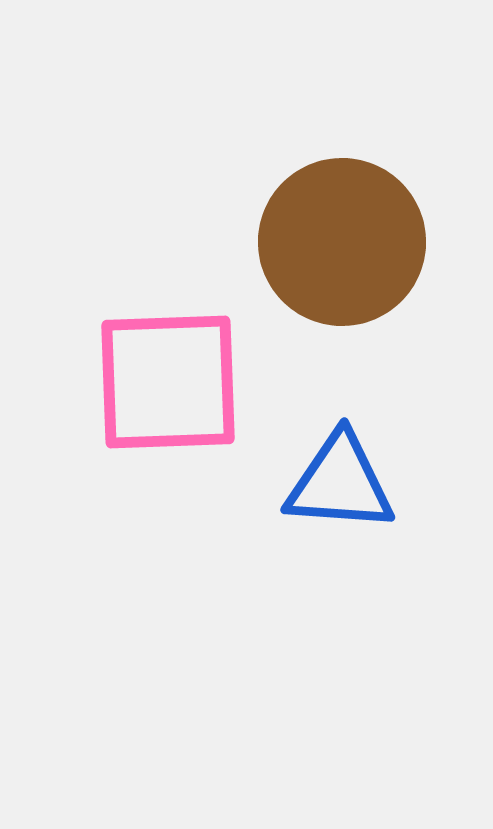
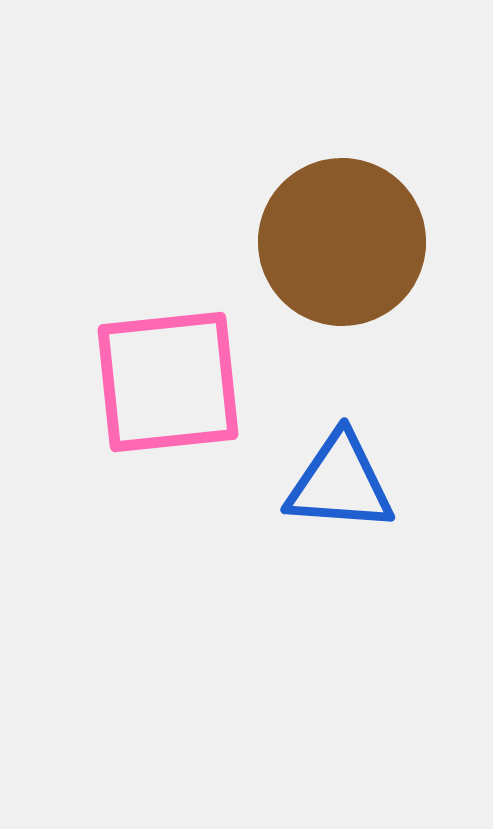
pink square: rotated 4 degrees counterclockwise
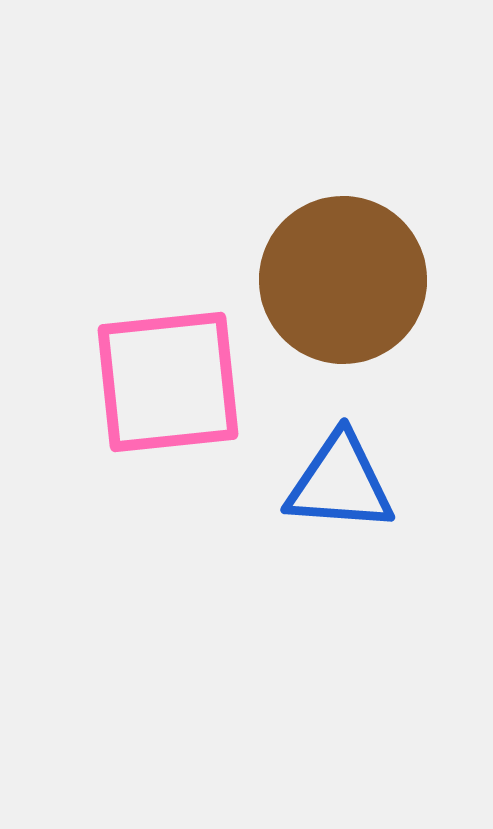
brown circle: moved 1 px right, 38 px down
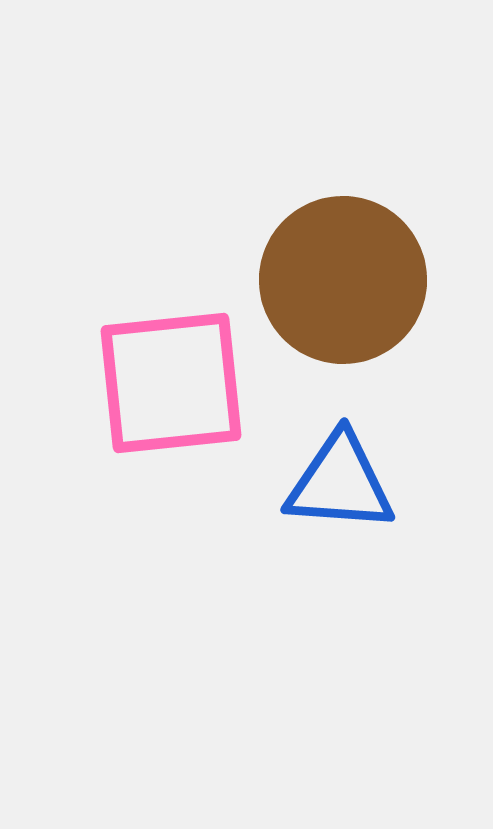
pink square: moved 3 px right, 1 px down
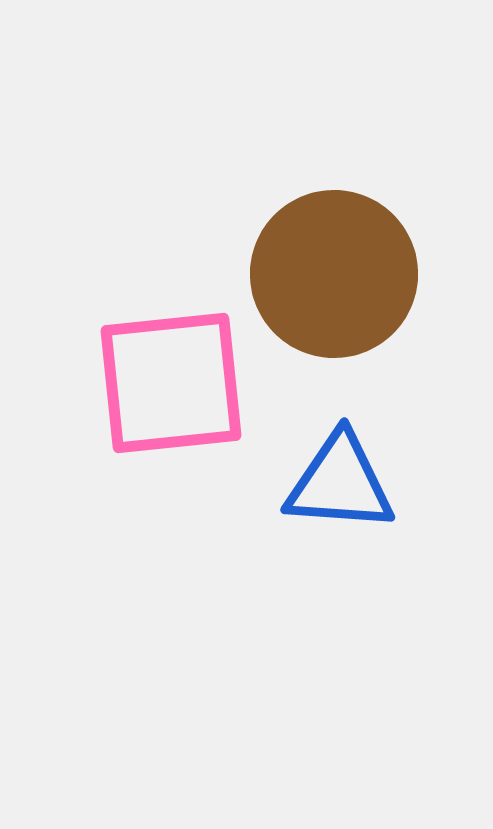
brown circle: moved 9 px left, 6 px up
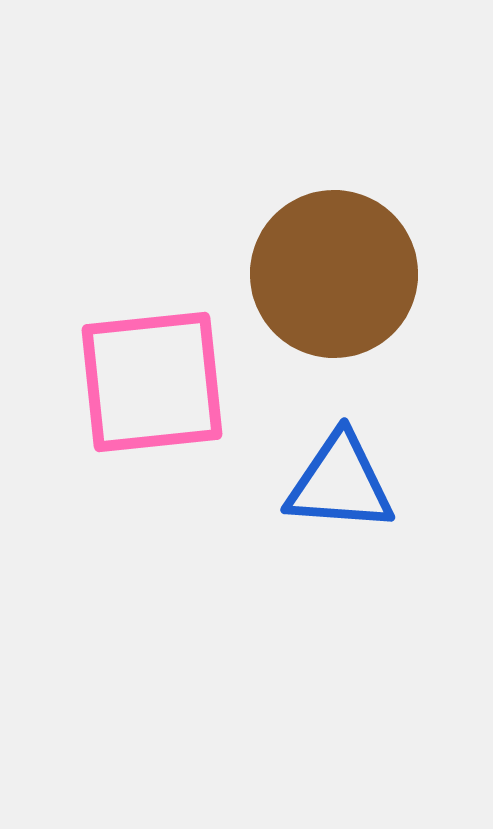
pink square: moved 19 px left, 1 px up
